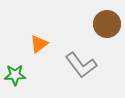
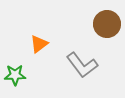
gray L-shape: moved 1 px right
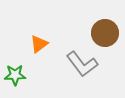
brown circle: moved 2 px left, 9 px down
gray L-shape: moved 1 px up
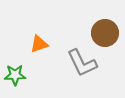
orange triangle: rotated 18 degrees clockwise
gray L-shape: moved 1 px up; rotated 12 degrees clockwise
